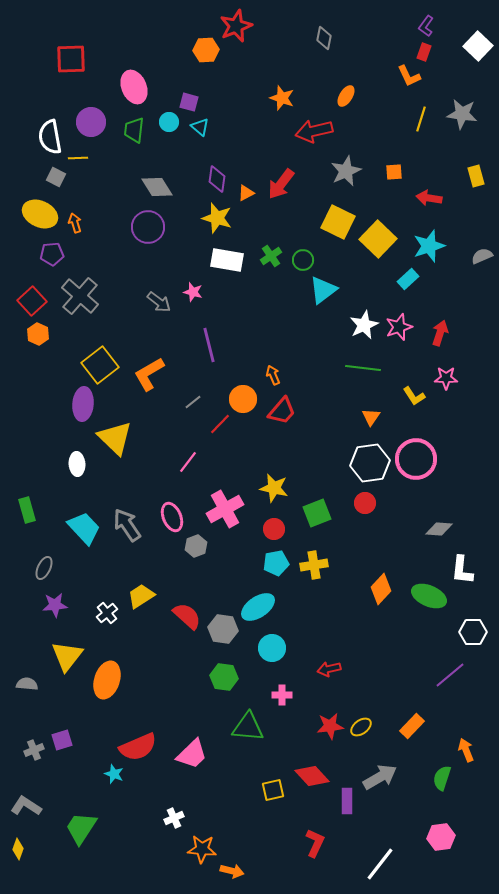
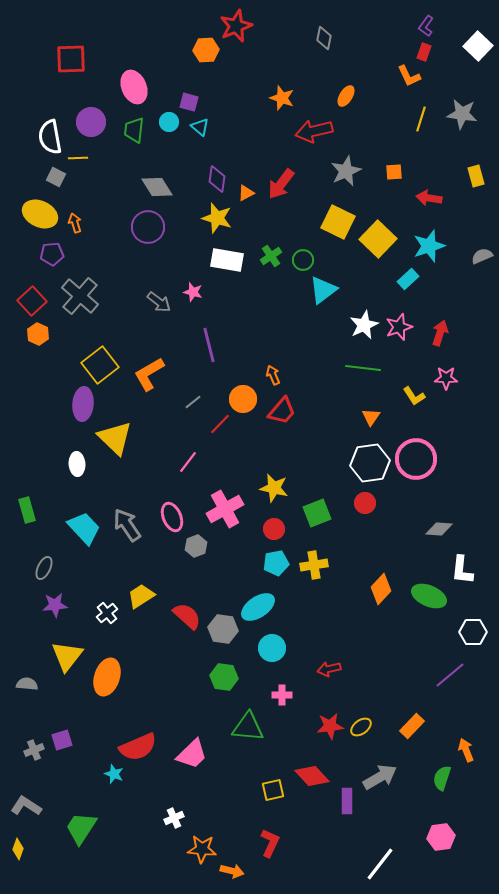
orange ellipse at (107, 680): moved 3 px up
red L-shape at (315, 843): moved 45 px left
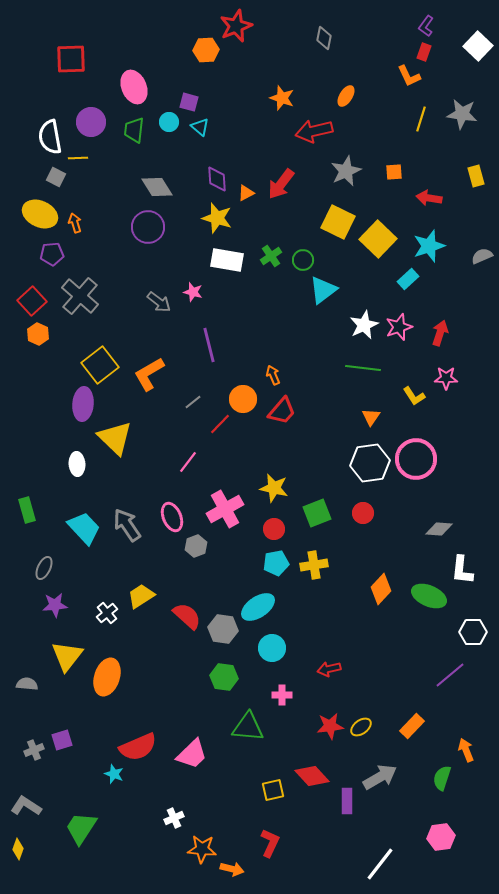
purple diamond at (217, 179): rotated 12 degrees counterclockwise
red circle at (365, 503): moved 2 px left, 10 px down
orange arrow at (232, 871): moved 2 px up
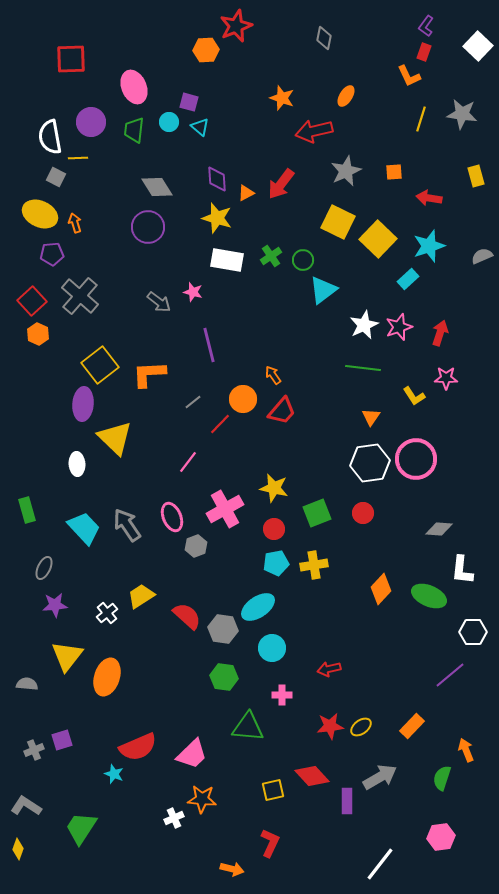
orange L-shape at (149, 374): rotated 27 degrees clockwise
orange arrow at (273, 375): rotated 12 degrees counterclockwise
orange star at (202, 849): moved 50 px up
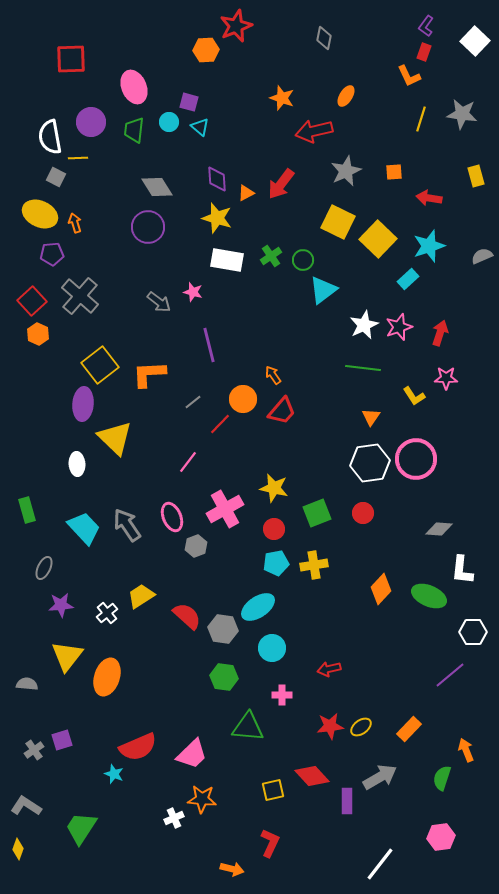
white square at (478, 46): moved 3 px left, 5 px up
purple star at (55, 605): moved 6 px right
orange rectangle at (412, 726): moved 3 px left, 3 px down
gray cross at (34, 750): rotated 12 degrees counterclockwise
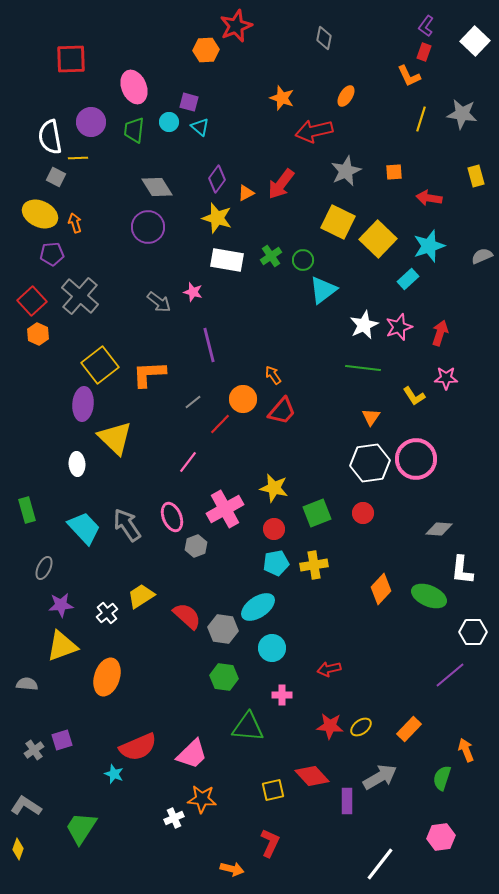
purple diamond at (217, 179): rotated 40 degrees clockwise
yellow triangle at (67, 656): moved 5 px left, 10 px up; rotated 32 degrees clockwise
red star at (330, 726): rotated 12 degrees clockwise
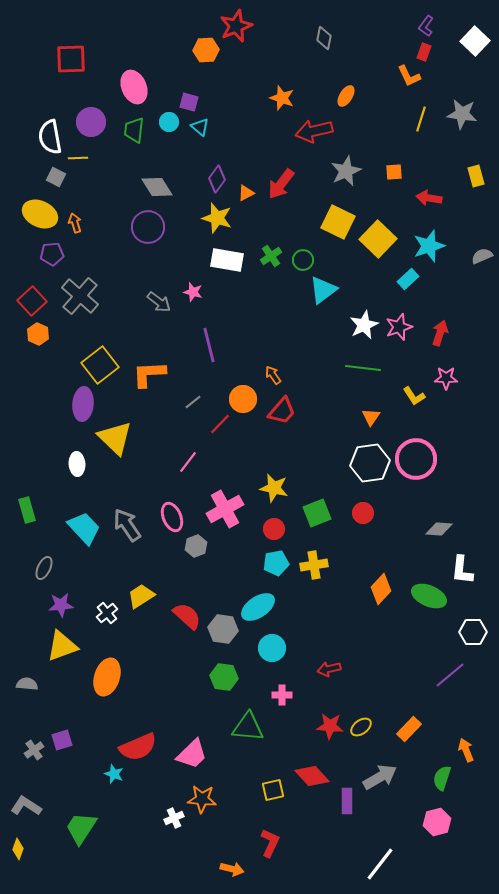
pink hexagon at (441, 837): moved 4 px left, 15 px up; rotated 8 degrees counterclockwise
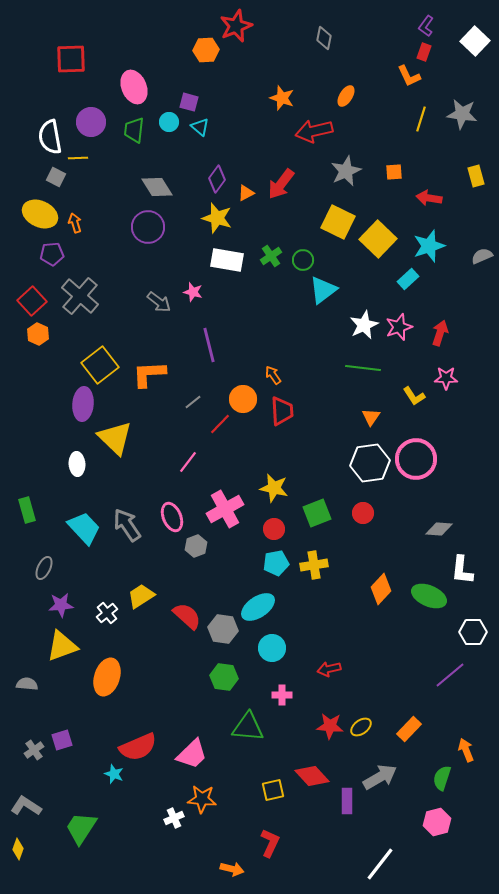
red trapezoid at (282, 411): rotated 44 degrees counterclockwise
